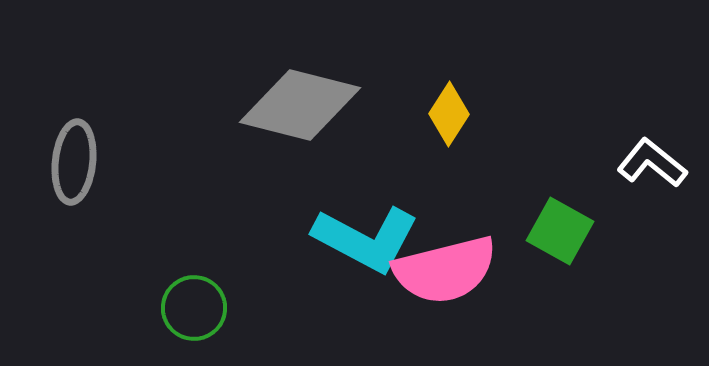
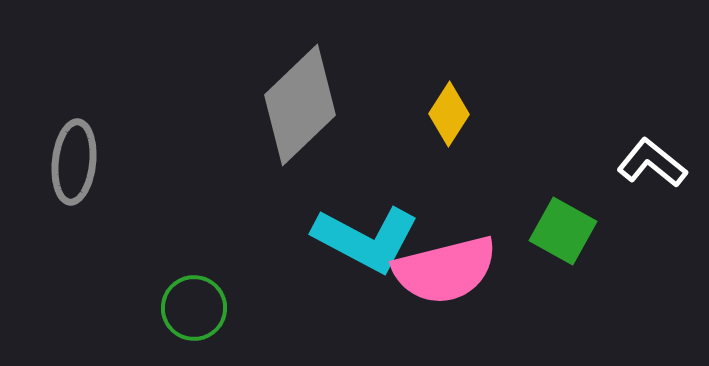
gray diamond: rotated 58 degrees counterclockwise
green square: moved 3 px right
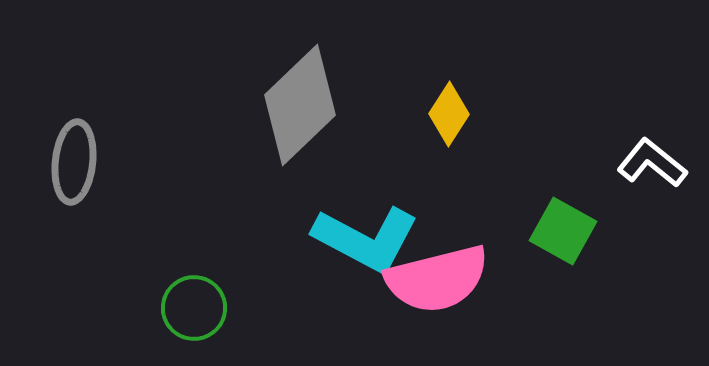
pink semicircle: moved 8 px left, 9 px down
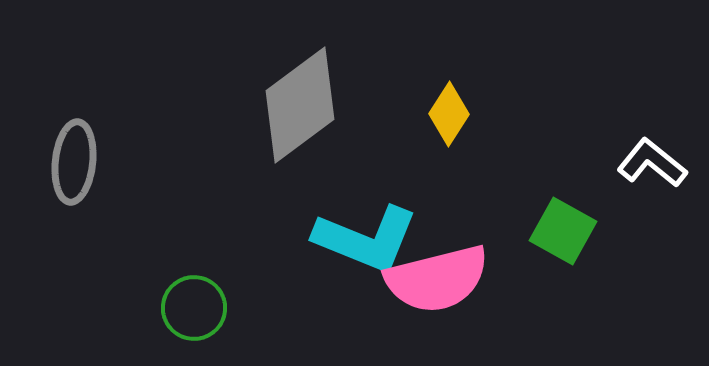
gray diamond: rotated 7 degrees clockwise
cyan L-shape: rotated 6 degrees counterclockwise
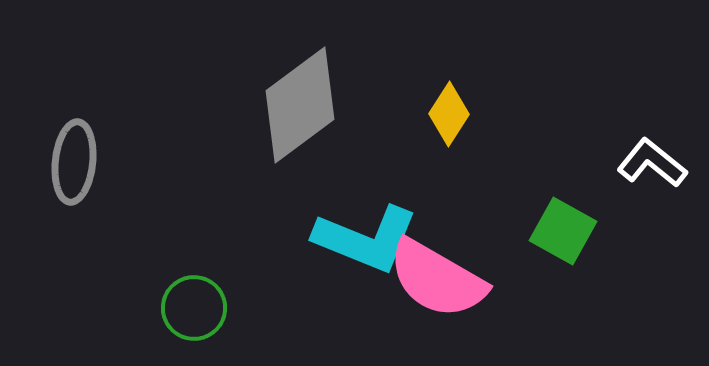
pink semicircle: rotated 44 degrees clockwise
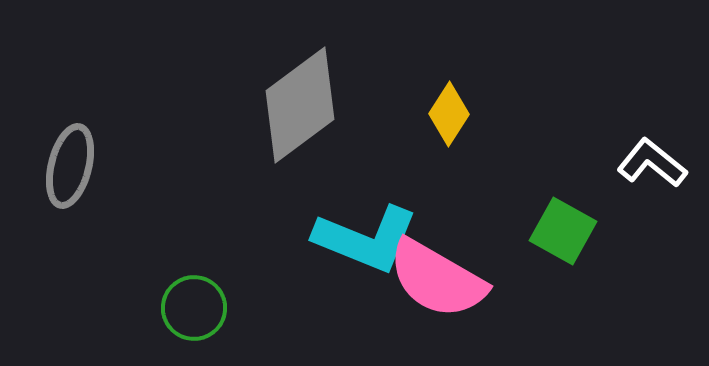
gray ellipse: moved 4 px left, 4 px down; rotated 8 degrees clockwise
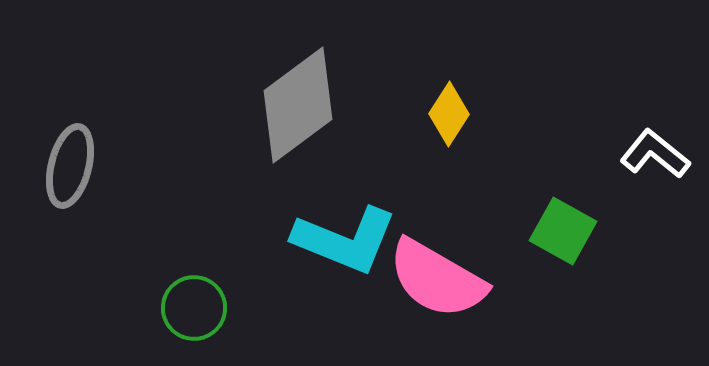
gray diamond: moved 2 px left
white L-shape: moved 3 px right, 9 px up
cyan L-shape: moved 21 px left, 1 px down
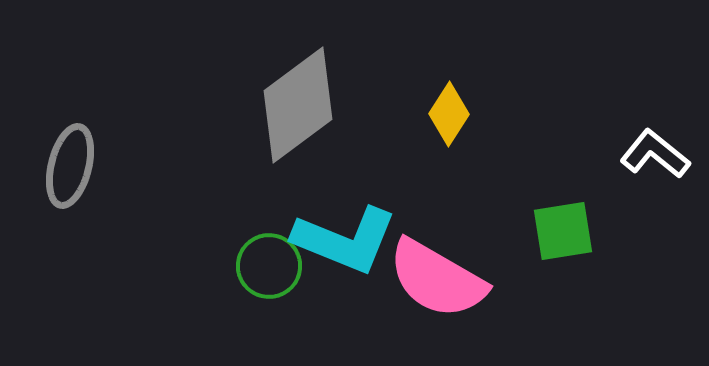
green square: rotated 38 degrees counterclockwise
green circle: moved 75 px right, 42 px up
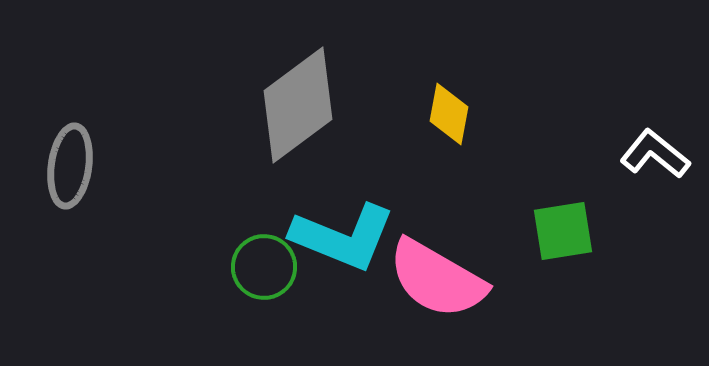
yellow diamond: rotated 22 degrees counterclockwise
gray ellipse: rotated 6 degrees counterclockwise
cyan L-shape: moved 2 px left, 3 px up
green circle: moved 5 px left, 1 px down
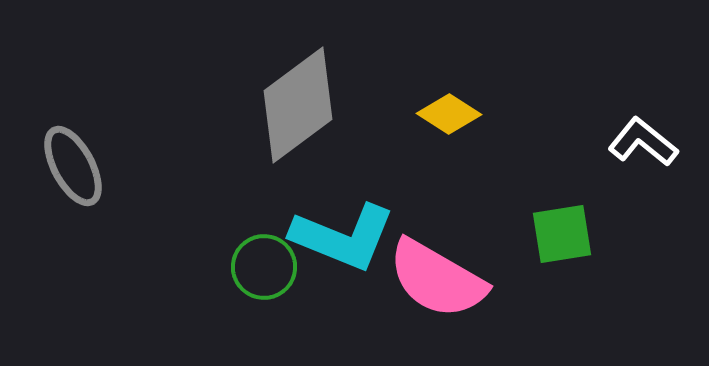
yellow diamond: rotated 68 degrees counterclockwise
white L-shape: moved 12 px left, 12 px up
gray ellipse: moved 3 px right; rotated 36 degrees counterclockwise
green square: moved 1 px left, 3 px down
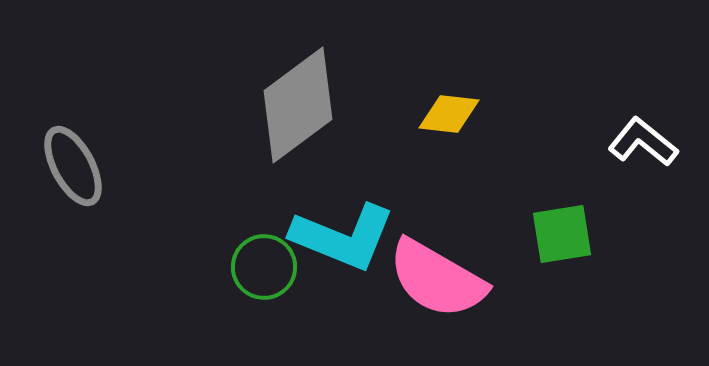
yellow diamond: rotated 26 degrees counterclockwise
